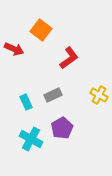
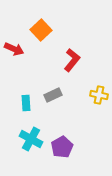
orange square: rotated 10 degrees clockwise
red L-shape: moved 3 px right, 2 px down; rotated 15 degrees counterclockwise
yellow cross: rotated 18 degrees counterclockwise
cyan rectangle: moved 1 px down; rotated 21 degrees clockwise
purple pentagon: moved 19 px down
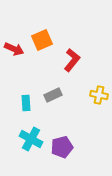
orange square: moved 1 px right, 10 px down; rotated 20 degrees clockwise
purple pentagon: rotated 15 degrees clockwise
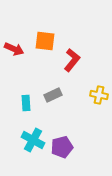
orange square: moved 3 px right, 1 px down; rotated 30 degrees clockwise
cyan cross: moved 2 px right, 1 px down
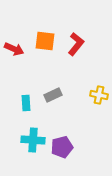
red L-shape: moved 4 px right, 16 px up
cyan cross: rotated 25 degrees counterclockwise
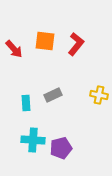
red arrow: rotated 24 degrees clockwise
purple pentagon: moved 1 px left, 1 px down
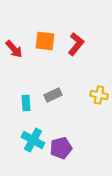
cyan cross: rotated 25 degrees clockwise
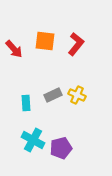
yellow cross: moved 22 px left; rotated 12 degrees clockwise
